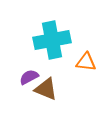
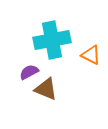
orange triangle: moved 5 px right, 7 px up; rotated 20 degrees clockwise
purple semicircle: moved 5 px up
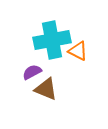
orange triangle: moved 13 px left, 4 px up
purple semicircle: moved 3 px right
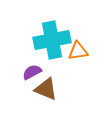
orange triangle: rotated 35 degrees counterclockwise
